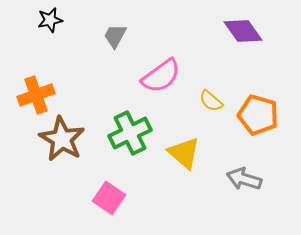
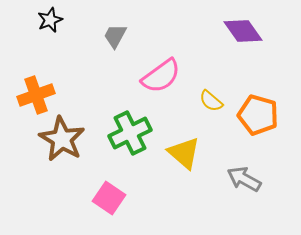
black star: rotated 10 degrees counterclockwise
gray arrow: rotated 12 degrees clockwise
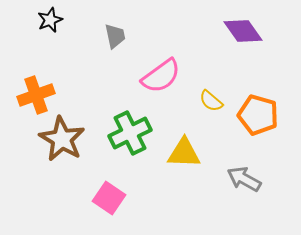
gray trapezoid: rotated 140 degrees clockwise
yellow triangle: rotated 39 degrees counterclockwise
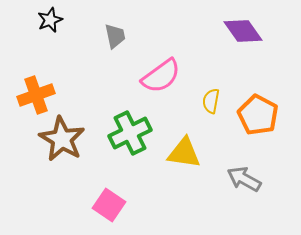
yellow semicircle: rotated 60 degrees clockwise
orange pentagon: rotated 12 degrees clockwise
yellow triangle: rotated 6 degrees clockwise
pink square: moved 7 px down
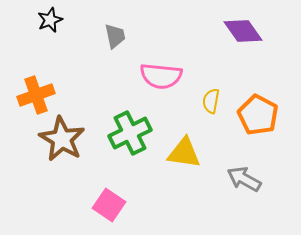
pink semicircle: rotated 42 degrees clockwise
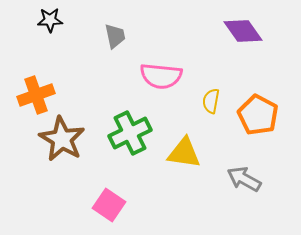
black star: rotated 20 degrees clockwise
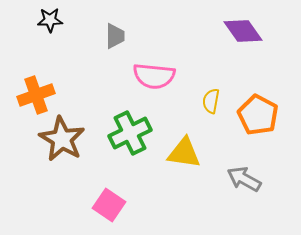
gray trapezoid: rotated 12 degrees clockwise
pink semicircle: moved 7 px left
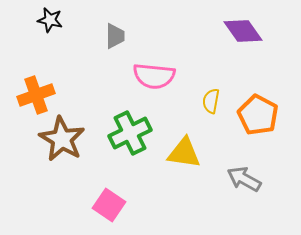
black star: rotated 15 degrees clockwise
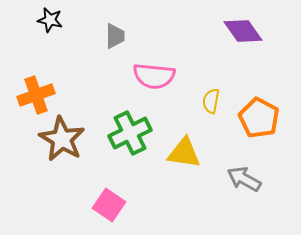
orange pentagon: moved 1 px right, 3 px down
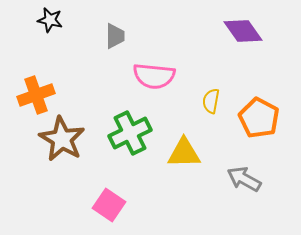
yellow triangle: rotated 9 degrees counterclockwise
